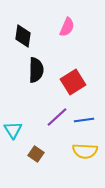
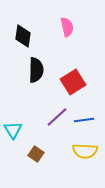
pink semicircle: rotated 36 degrees counterclockwise
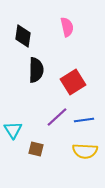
brown square: moved 5 px up; rotated 21 degrees counterclockwise
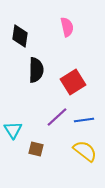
black diamond: moved 3 px left
yellow semicircle: rotated 145 degrees counterclockwise
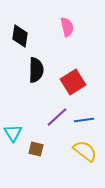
cyan triangle: moved 3 px down
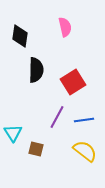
pink semicircle: moved 2 px left
purple line: rotated 20 degrees counterclockwise
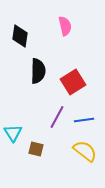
pink semicircle: moved 1 px up
black semicircle: moved 2 px right, 1 px down
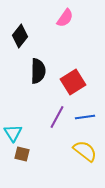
pink semicircle: moved 8 px up; rotated 48 degrees clockwise
black diamond: rotated 30 degrees clockwise
blue line: moved 1 px right, 3 px up
brown square: moved 14 px left, 5 px down
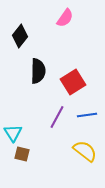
blue line: moved 2 px right, 2 px up
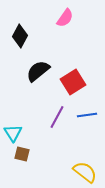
black diamond: rotated 10 degrees counterclockwise
black semicircle: rotated 130 degrees counterclockwise
yellow semicircle: moved 21 px down
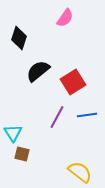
black diamond: moved 1 px left, 2 px down; rotated 10 degrees counterclockwise
yellow semicircle: moved 5 px left
